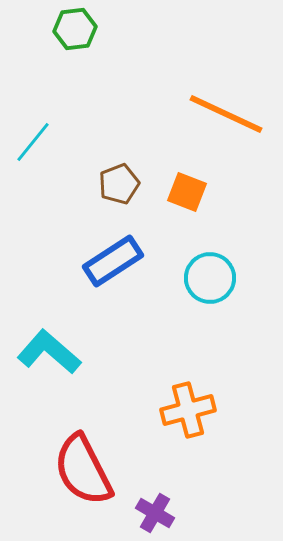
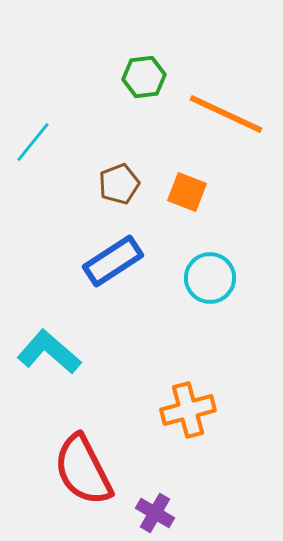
green hexagon: moved 69 px right, 48 px down
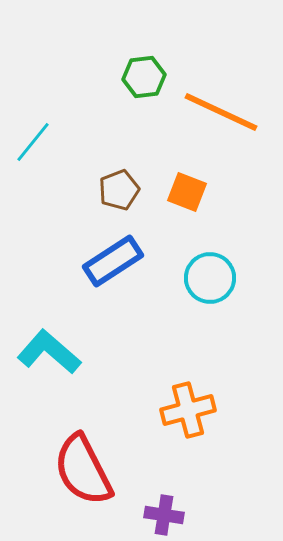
orange line: moved 5 px left, 2 px up
brown pentagon: moved 6 px down
purple cross: moved 9 px right, 2 px down; rotated 21 degrees counterclockwise
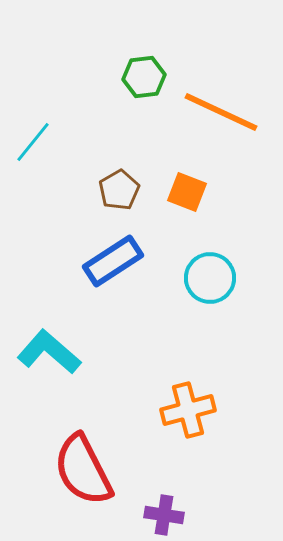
brown pentagon: rotated 9 degrees counterclockwise
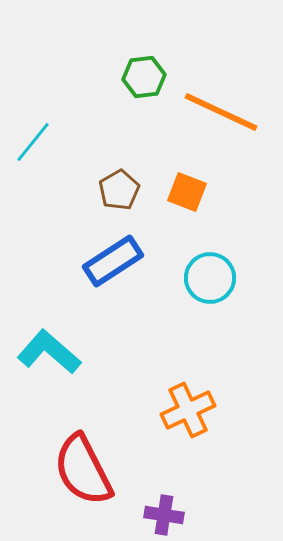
orange cross: rotated 10 degrees counterclockwise
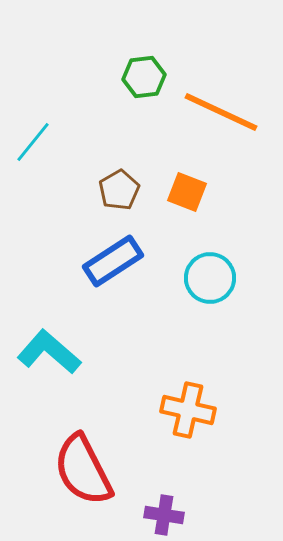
orange cross: rotated 38 degrees clockwise
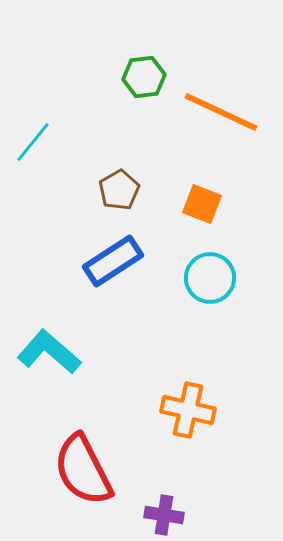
orange square: moved 15 px right, 12 px down
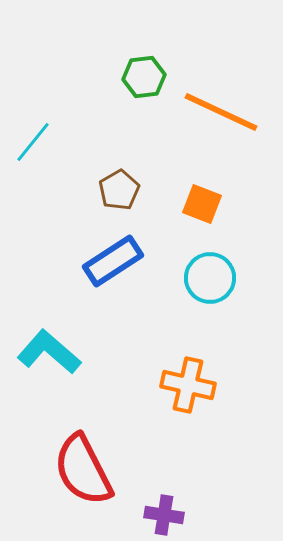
orange cross: moved 25 px up
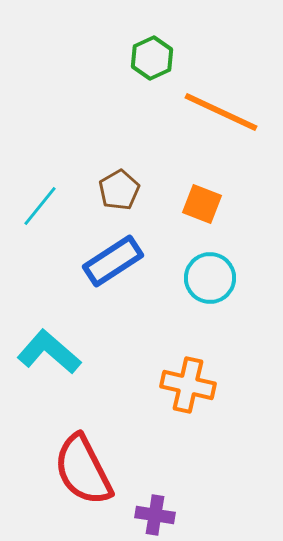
green hexagon: moved 8 px right, 19 px up; rotated 18 degrees counterclockwise
cyan line: moved 7 px right, 64 px down
purple cross: moved 9 px left
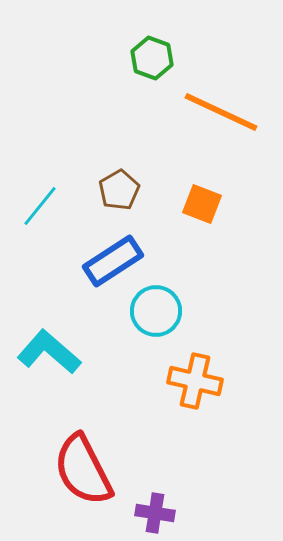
green hexagon: rotated 15 degrees counterclockwise
cyan circle: moved 54 px left, 33 px down
orange cross: moved 7 px right, 4 px up
purple cross: moved 2 px up
